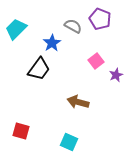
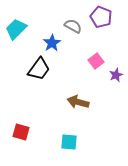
purple pentagon: moved 1 px right, 2 px up
red square: moved 1 px down
cyan square: rotated 18 degrees counterclockwise
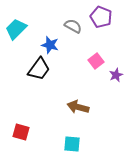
blue star: moved 2 px left, 2 px down; rotated 24 degrees counterclockwise
brown arrow: moved 5 px down
cyan square: moved 3 px right, 2 px down
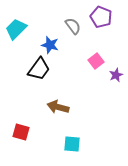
gray semicircle: rotated 24 degrees clockwise
brown arrow: moved 20 px left
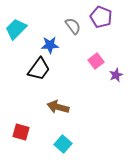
blue star: rotated 18 degrees counterclockwise
cyan square: moved 9 px left; rotated 36 degrees clockwise
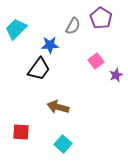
purple pentagon: moved 1 px down; rotated 10 degrees clockwise
gray semicircle: rotated 66 degrees clockwise
red square: rotated 12 degrees counterclockwise
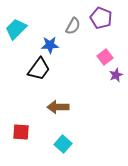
purple pentagon: rotated 10 degrees counterclockwise
pink square: moved 9 px right, 4 px up
brown arrow: rotated 15 degrees counterclockwise
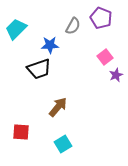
black trapezoid: rotated 35 degrees clockwise
brown arrow: rotated 130 degrees clockwise
cyan square: rotated 18 degrees clockwise
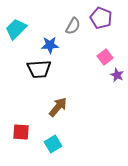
black trapezoid: rotated 15 degrees clockwise
purple star: moved 1 px right; rotated 24 degrees counterclockwise
cyan square: moved 10 px left
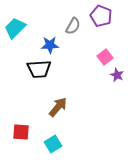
purple pentagon: moved 2 px up
cyan trapezoid: moved 1 px left, 1 px up
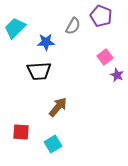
blue star: moved 4 px left, 3 px up
black trapezoid: moved 2 px down
